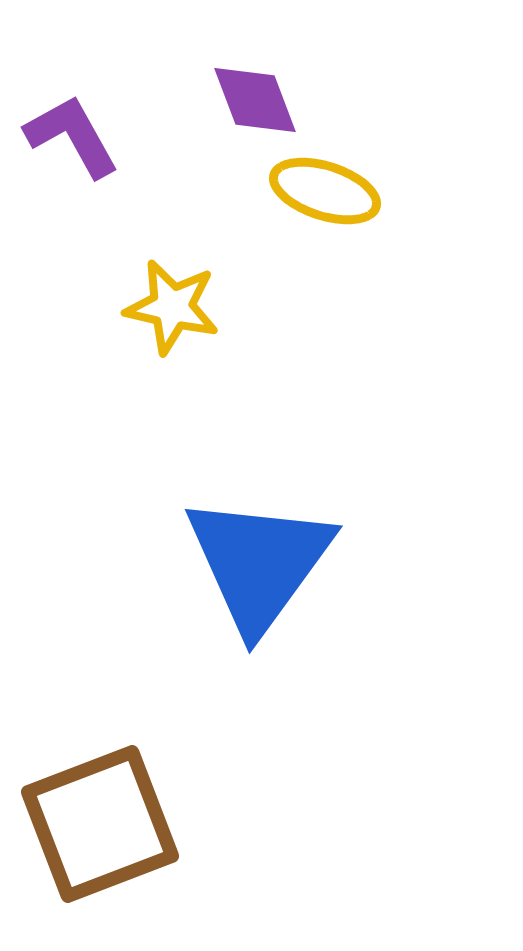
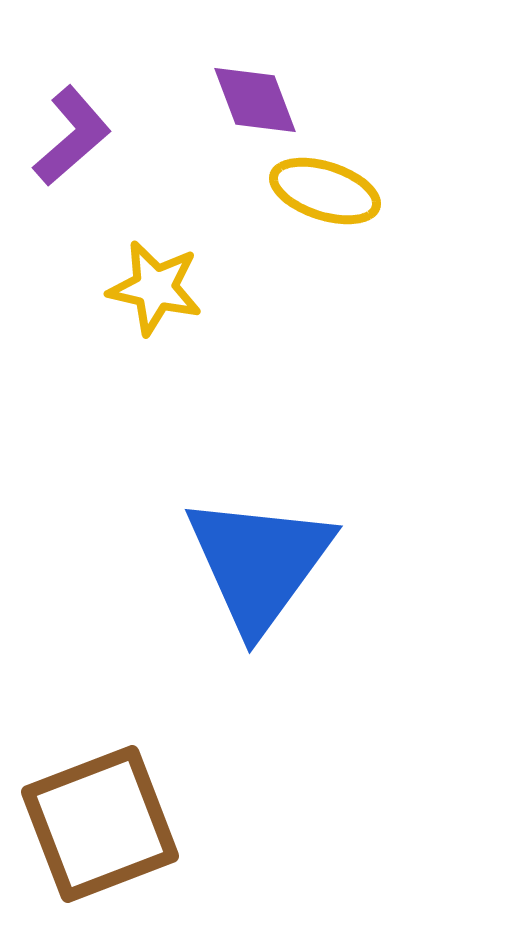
purple L-shape: rotated 78 degrees clockwise
yellow star: moved 17 px left, 19 px up
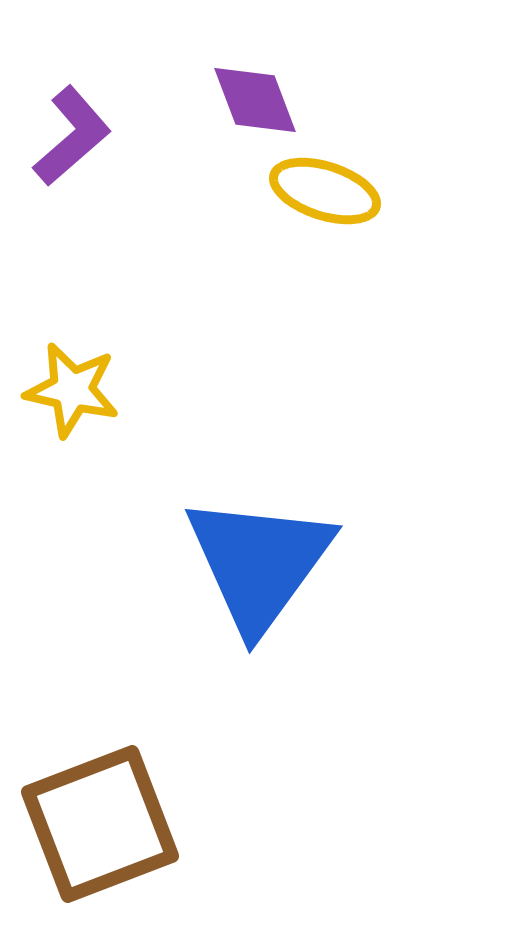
yellow star: moved 83 px left, 102 px down
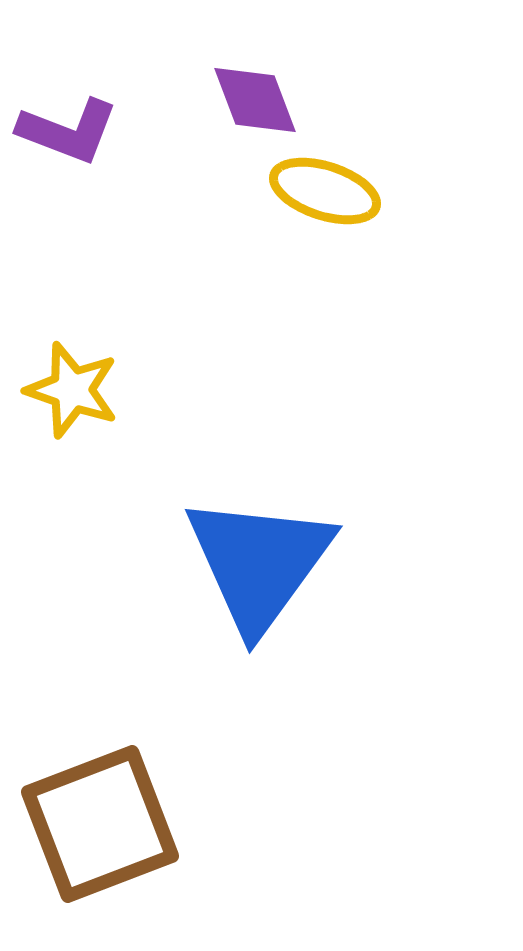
purple L-shape: moved 4 px left, 5 px up; rotated 62 degrees clockwise
yellow star: rotated 6 degrees clockwise
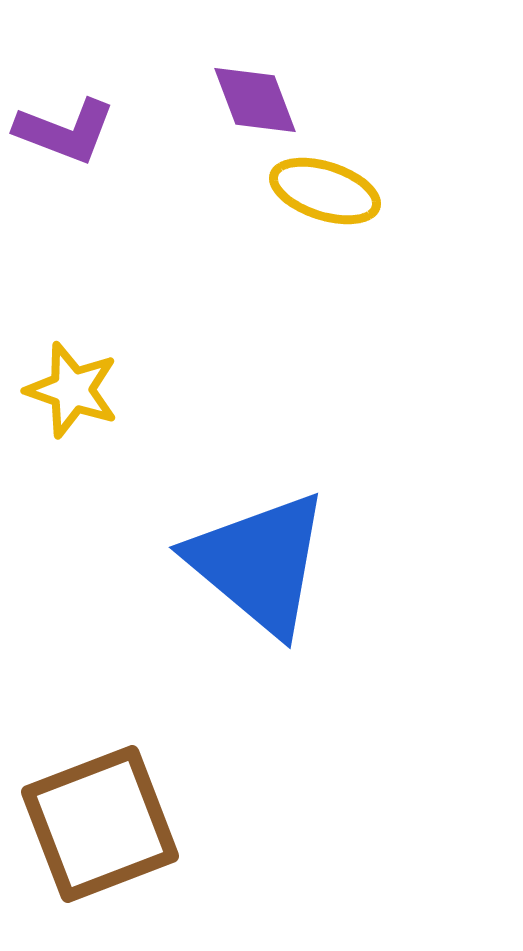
purple L-shape: moved 3 px left
blue triangle: rotated 26 degrees counterclockwise
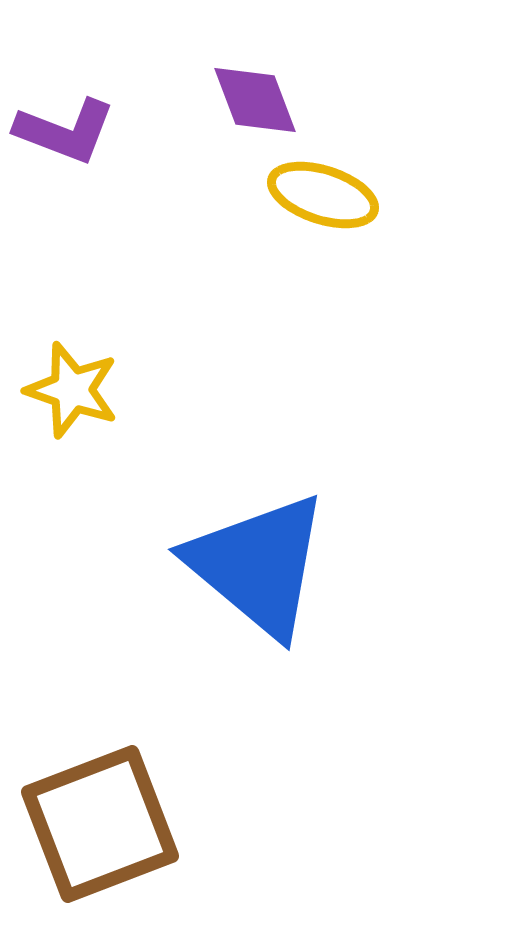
yellow ellipse: moved 2 px left, 4 px down
blue triangle: moved 1 px left, 2 px down
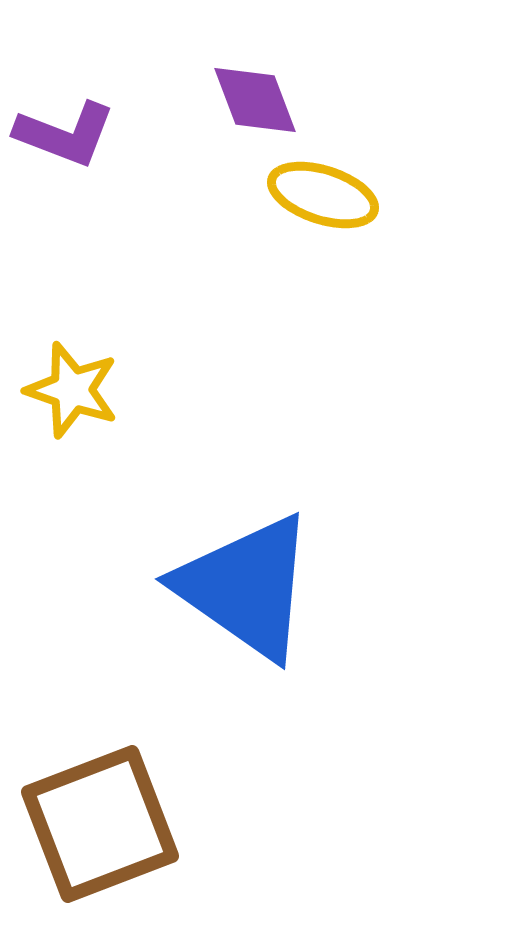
purple L-shape: moved 3 px down
blue triangle: moved 12 px left, 22 px down; rotated 5 degrees counterclockwise
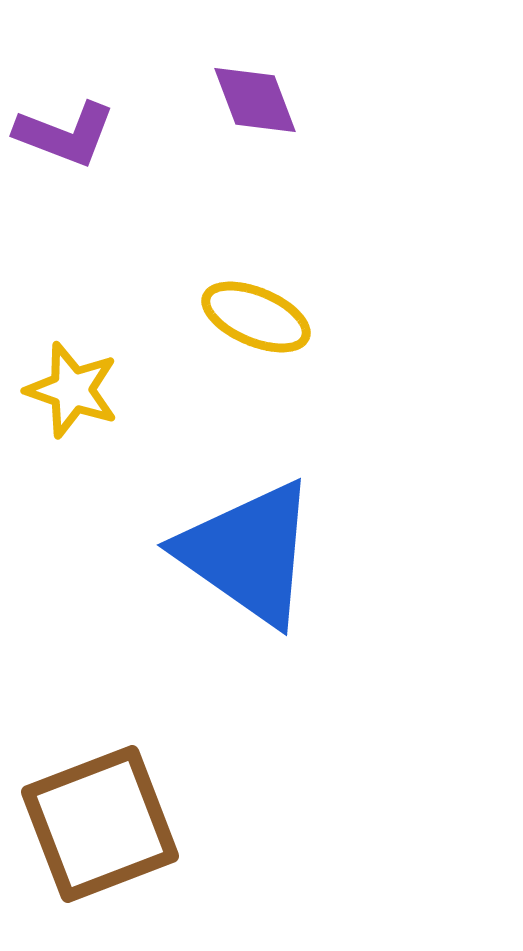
yellow ellipse: moved 67 px left, 122 px down; rotated 5 degrees clockwise
blue triangle: moved 2 px right, 34 px up
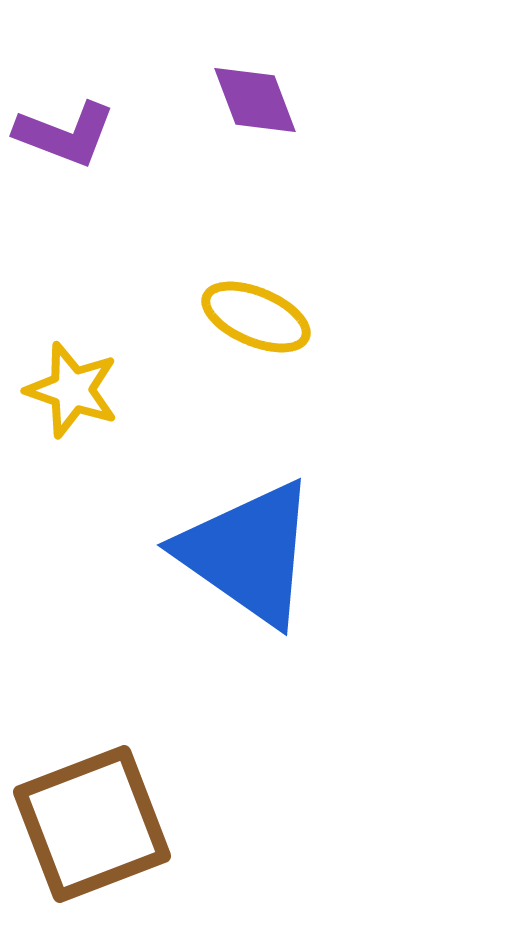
brown square: moved 8 px left
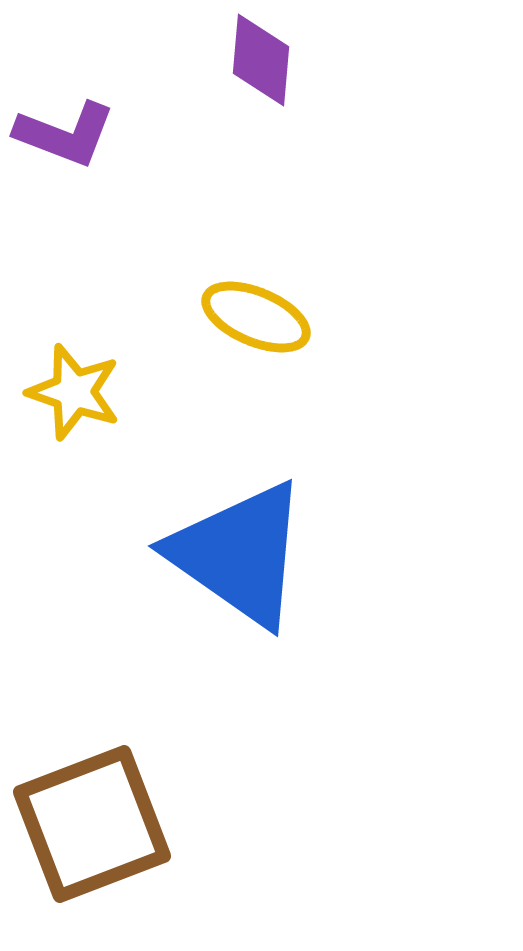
purple diamond: moved 6 px right, 40 px up; rotated 26 degrees clockwise
yellow star: moved 2 px right, 2 px down
blue triangle: moved 9 px left, 1 px down
